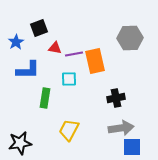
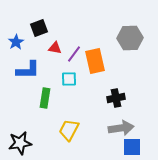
purple line: rotated 42 degrees counterclockwise
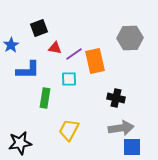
blue star: moved 5 px left, 3 px down
purple line: rotated 18 degrees clockwise
black cross: rotated 24 degrees clockwise
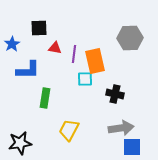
black square: rotated 18 degrees clockwise
blue star: moved 1 px right, 1 px up
purple line: rotated 48 degrees counterclockwise
cyan square: moved 16 px right
black cross: moved 1 px left, 4 px up
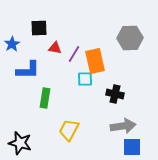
purple line: rotated 24 degrees clockwise
gray arrow: moved 2 px right, 2 px up
black star: rotated 25 degrees clockwise
